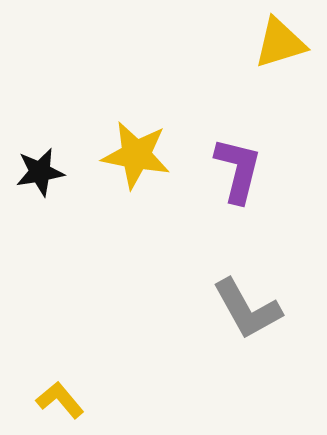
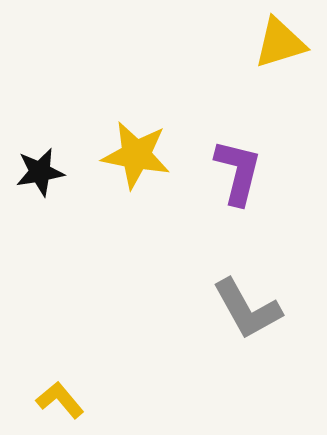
purple L-shape: moved 2 px down
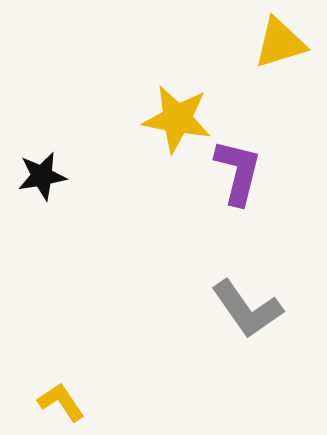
yellow star: moved 41 px right, 36 px up
black star: moved 2 px right, 4 px down
gray L-shape: rotated 6 degrees counterclockwise
yellow L-shape: moved 1 px right, 2 px down; rotated 6 degrees clockwise
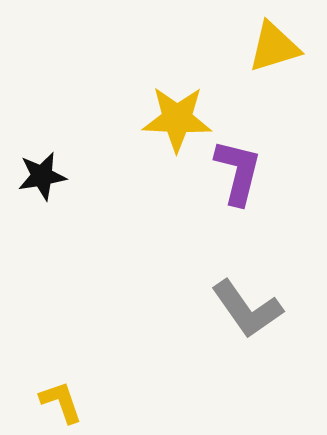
yellow triangle: moved 6 px left, 4 px down
yellow star: rotated 8 degrees counterclockwise
yellow L-shape: rotated 15 degrees clockwise
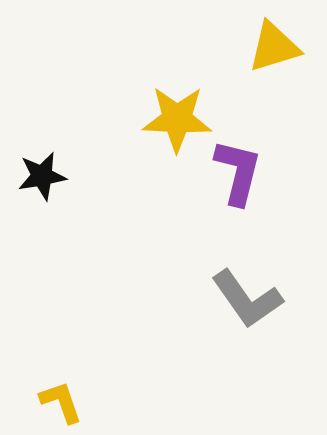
gray L-shape: moved 10 px up
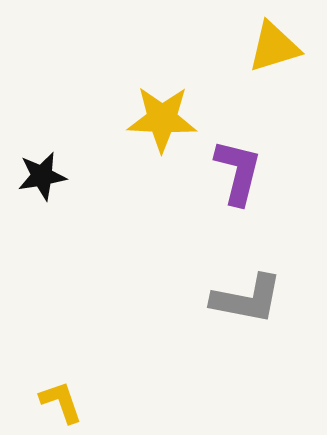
yellow star: moved 15 px left
gray L-shape: rotated 44 degrees counterclockwise
